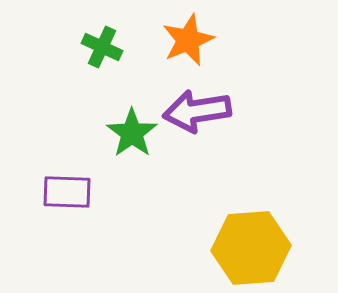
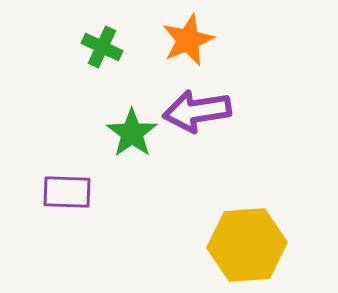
yellow hexagon: moved 4 px left, 3 px up
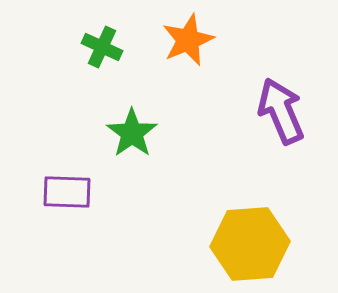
purple arrow: moved 84 px right; rotated 76 degrees clockwise
yellow hexagon: moved 3 px right, 1 px up
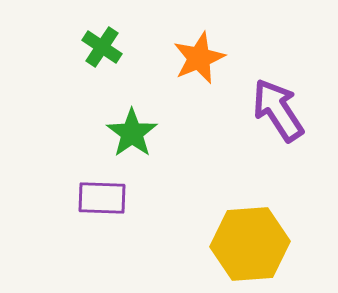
orange star: moved 11 px right, 18 px down
green cross: rotated 9 degrees clockwise
purple arrow: moved 3 px left, 1 px up; rotated 10 degrees counterclockwise
purple rectangle: moved 35 px right, 6 px down
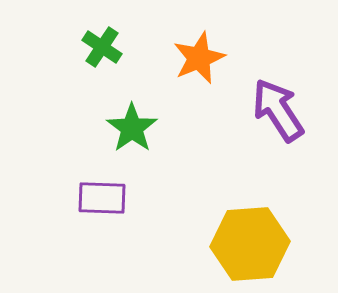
green star: moved 5 px up
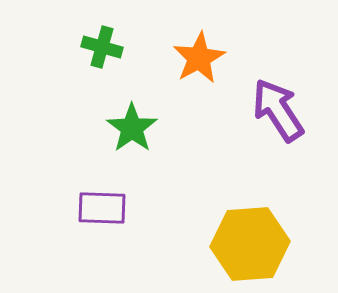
green cross: rotated 18 degrees counterclockwise
orange star: rotated 6 degrees counterclockwise
purple rectangle: moved 10 px down
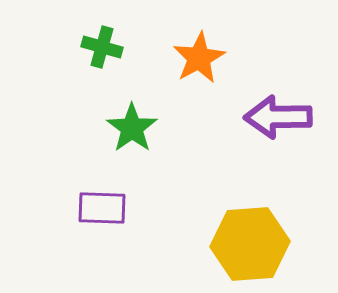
purple arrow: moved 7 px down; rotated 58 degrees counterclockwise
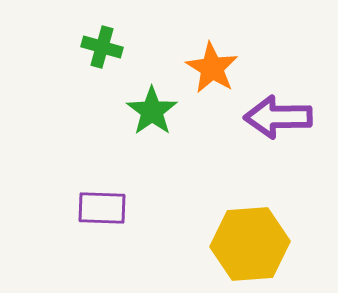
orange star: moved 13 px right, 10 px down; rotated 12 degrees counterclockwise
green star: moved 20 px right, 17 px up
